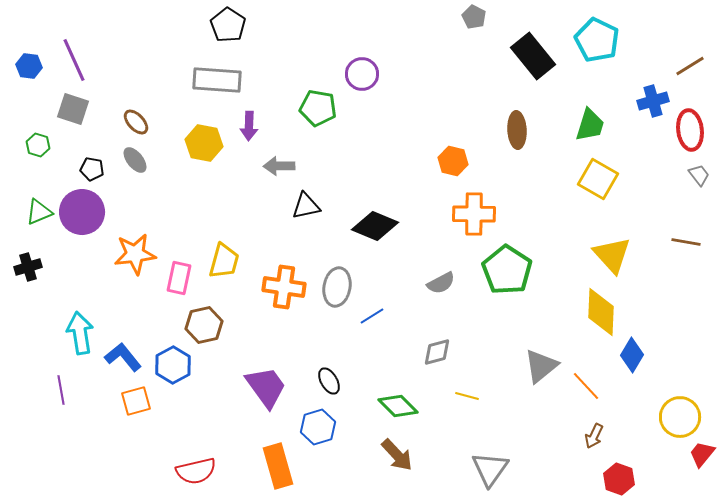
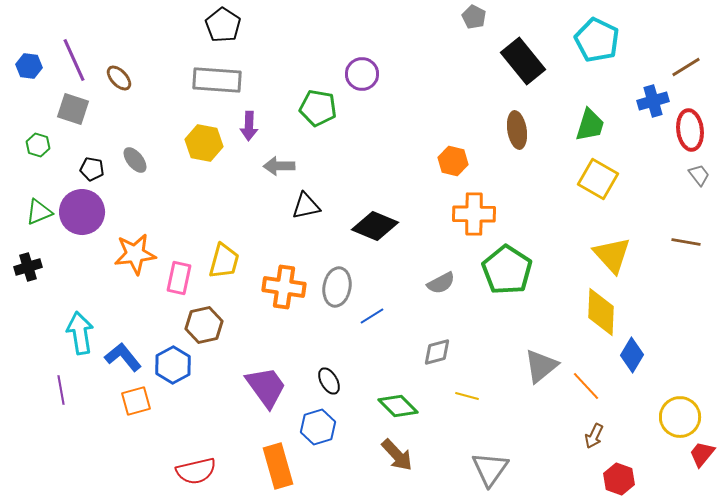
black pentagon at (228, 25): moved 5 px left
black rectangle at (533, 56): moved 10 px left, 5 px down
brown line at (690, 66): moved 4 px left, 1 px down
brown ellipse at (136, 122): moved 17 px left, 44 px up
brown ellipse at (517, 130): rotated 6 degrees counterclockwise
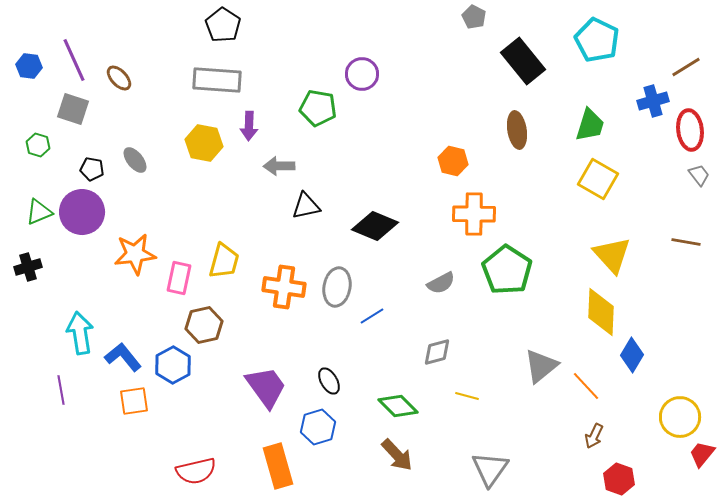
orange square at (136, 401): moved 2 px left; rotated 8 degrees clockwise
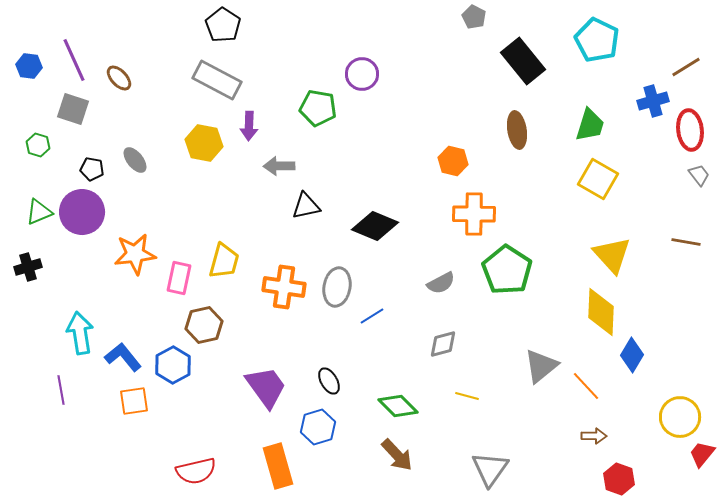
gray rectangle at (217, 80): rotated 24 degrees clockwise
gray diamond at (437, 352): moved 6 px right, 8 px up
brown arrow at (594, 436): rotated 115 degrees counterclockwise
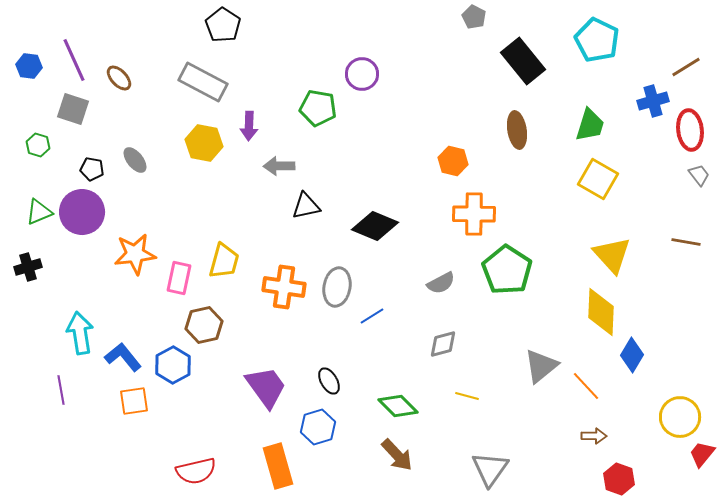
gray rectangle at (217, 80): moved 14 px left, 2 px down
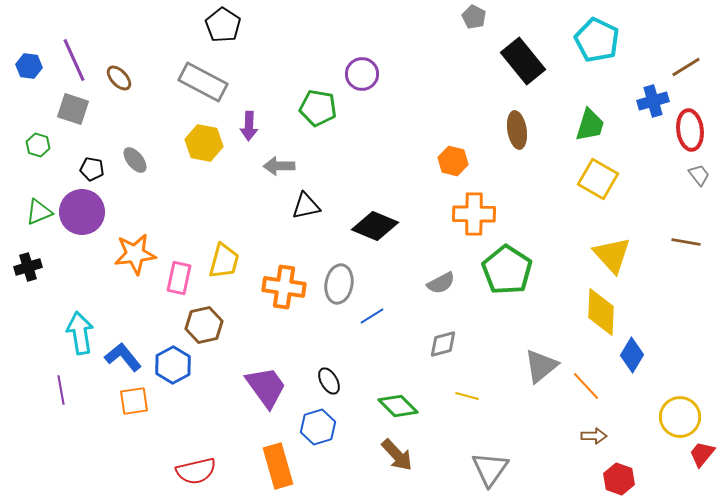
gray ellipse at (337, 287): moved 2 px right, 3 px up
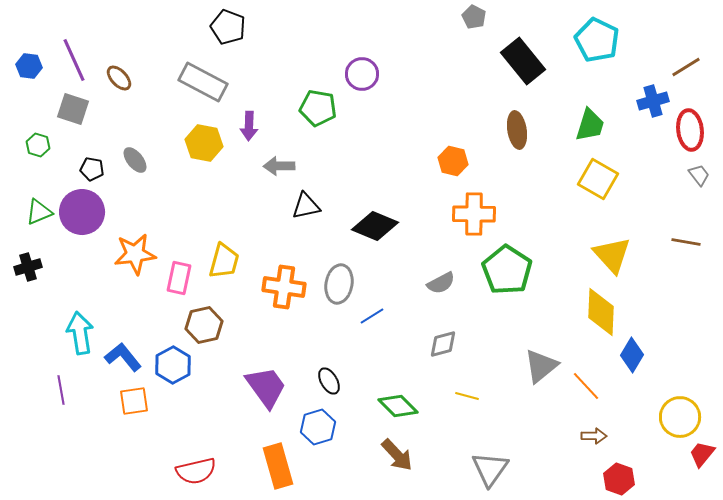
black pentagon at (223, 25): moved 5 px right, 2 px down; rotated 12 degrees counterclockwise
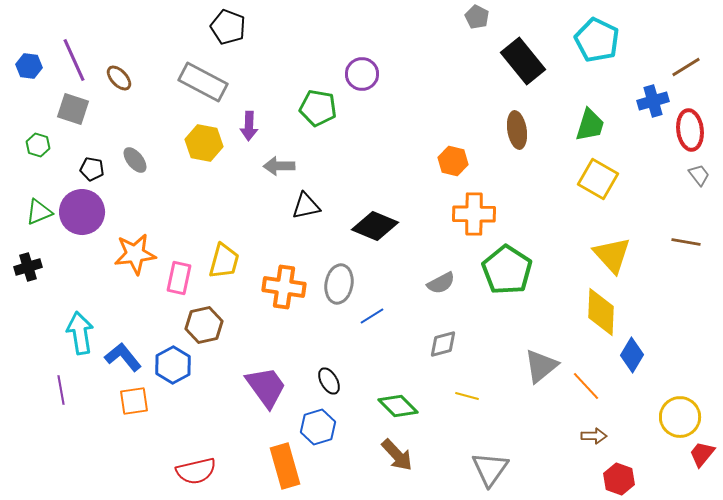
gray pentagon at (474, 17): moved 3 px right
orange rectangle at (278, 466): moved 7 px right
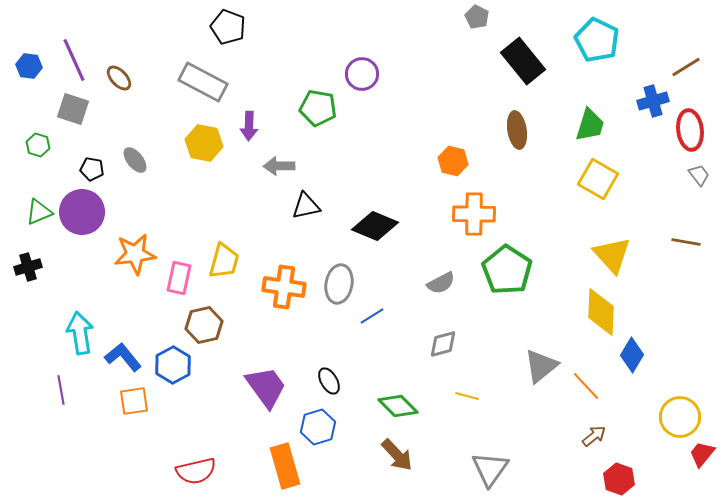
brown arrow at (594, 436): rotated 40 degrees counterclockwise
